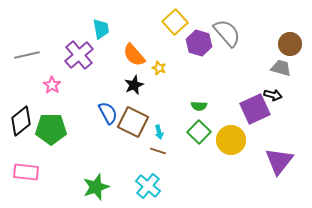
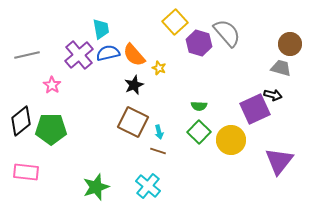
blue semicircle: moved 60 px up; rotated 75 degrees counterclockwise
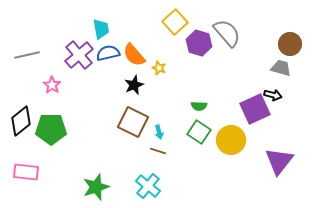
green square: rotated 10 degrees counterclockwise
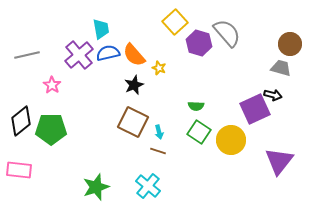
green semicircle: moved 3 px left
pink rectangle: moved 7 px left, 2 px up
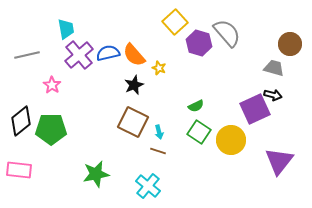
cyan trapezoid: moved 35 px left
gray trapezoid: moved 7 px left
green semicircle: rotated 28 degrees counterclockwise
green star: moved 13 px up; rotated 8 degrees clockwise
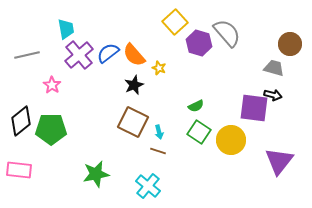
blue semicircle: rotated 25 degrees counterclockwise
purple square: moved 1 px left, 1 px up; rotated 32 degrees clockwise
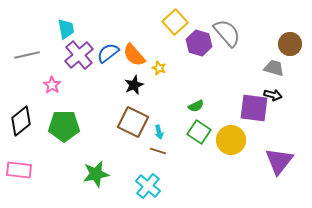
green pentagon: moved 13 px right, 3 px up
